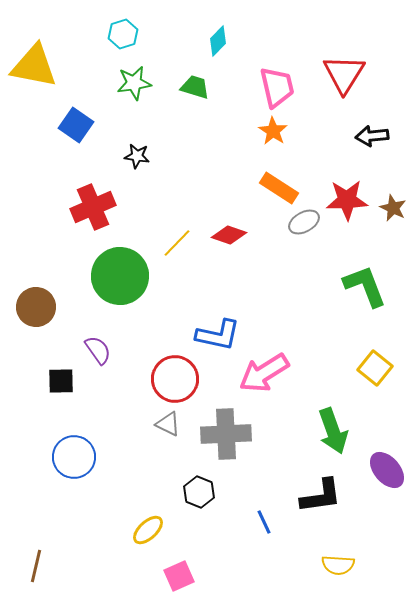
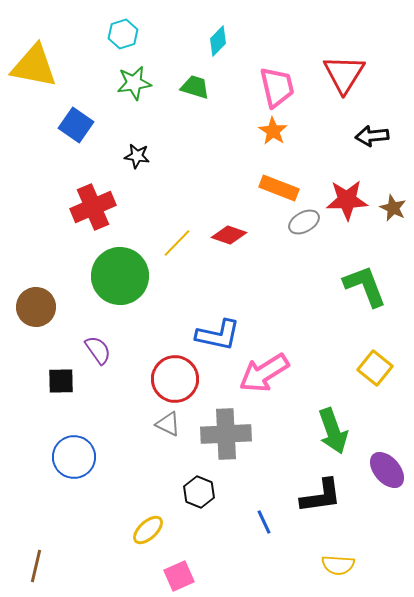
orange rectangle: rotated 12 degrees counterclockwise
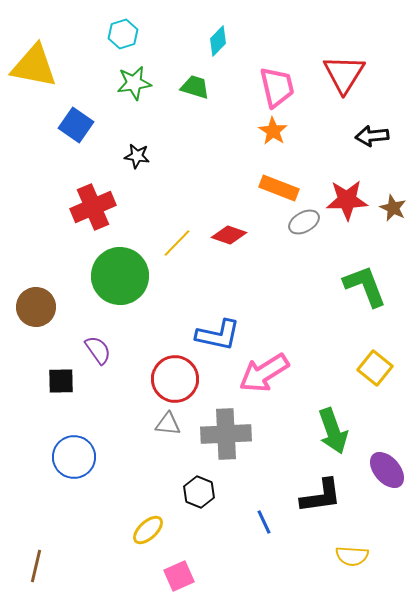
gray triangle: rotated 20 degrees counterclockwise
yellow semicircle: moved 14 px right, 9 px up
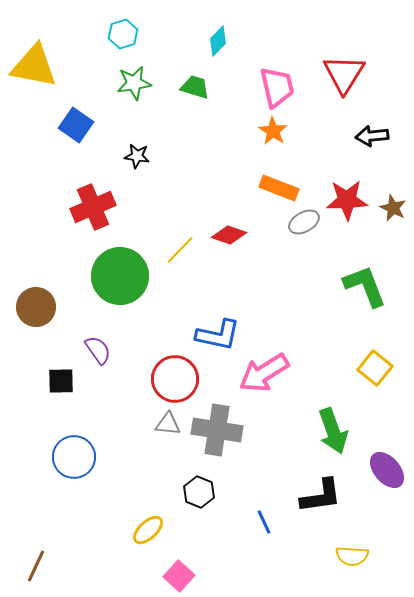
yellow line: moved 3 px right, 7 px down
gray cross: moved 9 px left, 4 px up; rotated 12 degrees clockwise
brown line: rotated 12 degrees clockwise
pink square: rotated 24 degrees counterclockwise
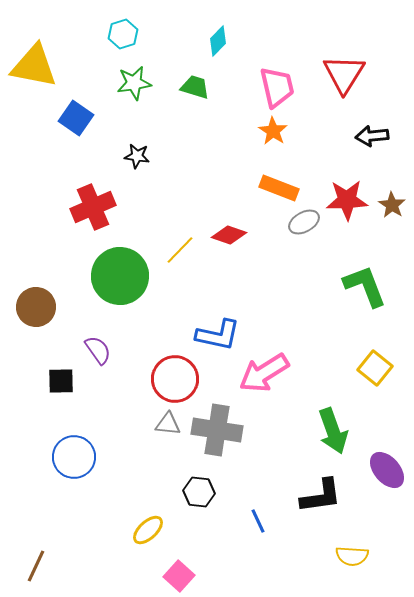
blue square: moved 7 px up
brown star: moved 1 px left, 3 px up; rotated 8 degrees clockwise
black hexagon: rotated 16 degrees counterclockwise
blue line: moved 6 px left, 1 px up
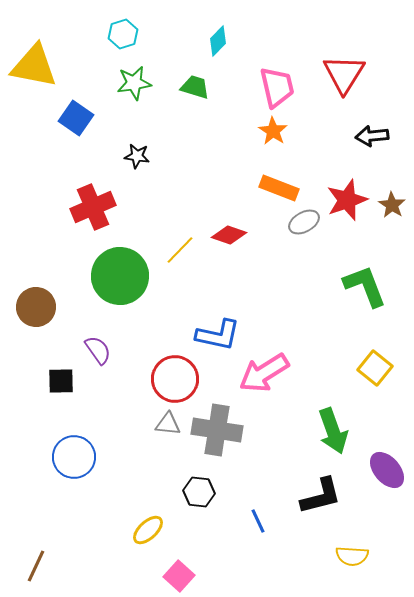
red star: rotated 18 degrees counterclockwise
black L-shape: rotated 6 degrees counterclockwise
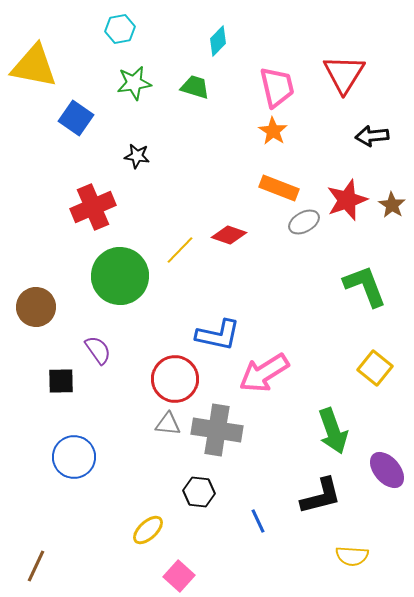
cyan hexagon: moved 3 px left, 5 px up; rotated 8 degrees clockwise
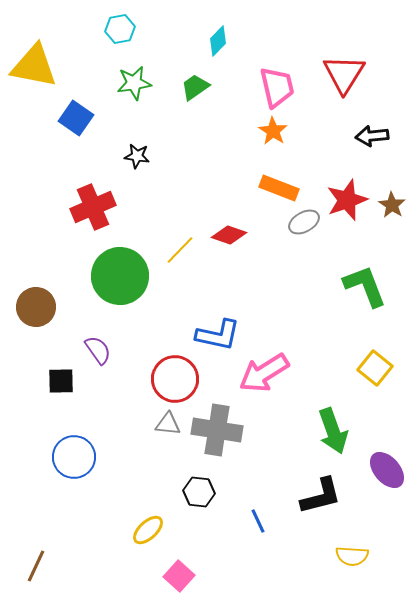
green trapezoid: rotated 52 degrees counterclockwise
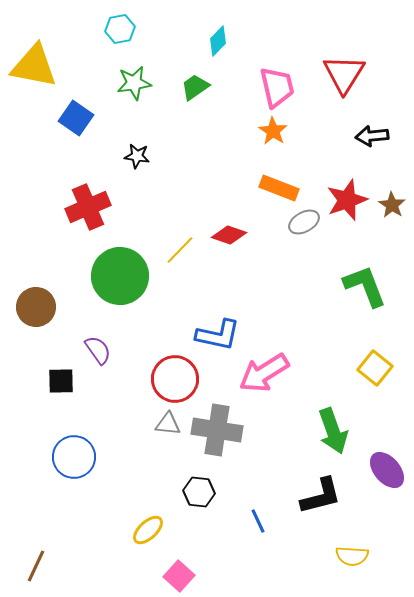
red cross: moved 5 px left
